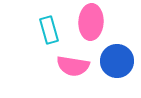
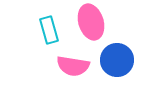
pink ellipse: rotated 20 degrees counterclockwise
blue circle: moved 1 px up
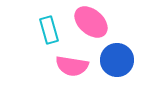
pink ellipse: rotated 32 degrees counterclockwise
pink semicircle: moved 1 px left
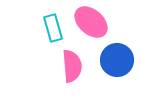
cyan rectangle: moved 4 px right, 2 px up
pink semicircle: rotated 104 degrees counterclockwise
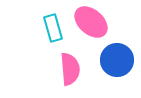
pink semicircle: moved 2 px left, 3 px down
